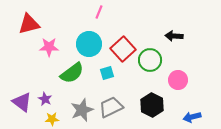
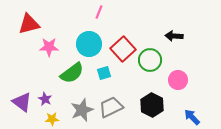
cyan square: moved 3 px left
blue arrow: rotated 60 degrees clockwise
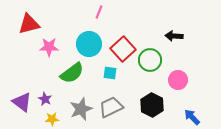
cyan square: moved 6 px right; rotated 24 degrees clockwise
gray star: moved 1 px left, 1 px up
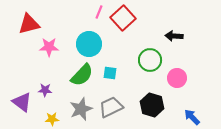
red square: moved 31 px up
green semicircle: moved 10 px right, 2 px down; rotated 10 degrees counterclockwise
pink circle: moved 1 px left, 2 px up
purple star: moved 9 px up; rotated 24 degrees counterclockwise
black hexagon: rotated 10 degrees counterclockwise
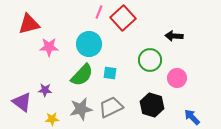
gray star: rotated 10 degrees clockwise
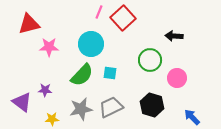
cyan circle: moved 2 px right
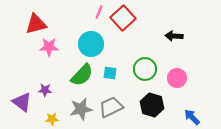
red triangle: moved 7 px right
green circle: moved 5 px left, 9 px down
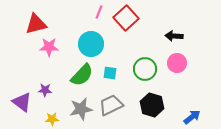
red square: moved 3 px right
pink circle: moved 15 px up
gray trapezoid: moved 2 px up
blue arrow: rotated 96 degrees clockwise
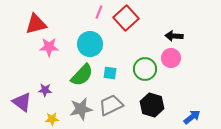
cyan circle: moved 1 px left
pink circle: moved 6 px left, 5 px up
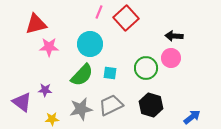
green circle: moved 1 px right, 1 px up
black hexagon: moved 1 px left
